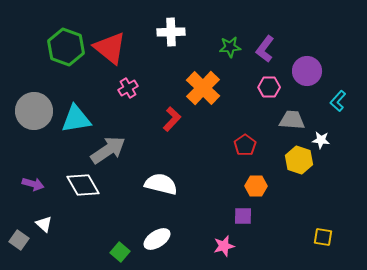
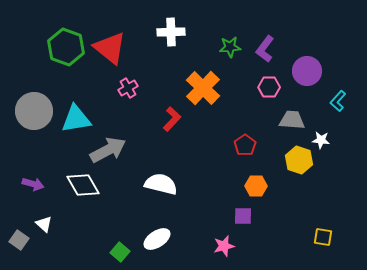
gray arrow: rotated 6 degrees clockwise
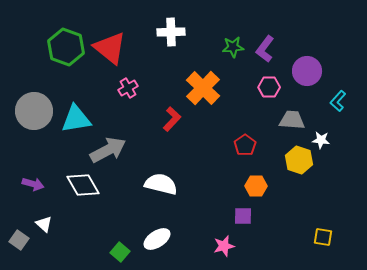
green star: moved 3 px right
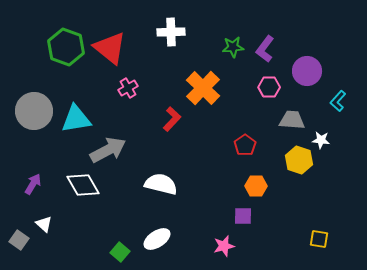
purple arrow: rotated 75 degrees counterclockwise
yellow square: moved 4 px left, 2 px down
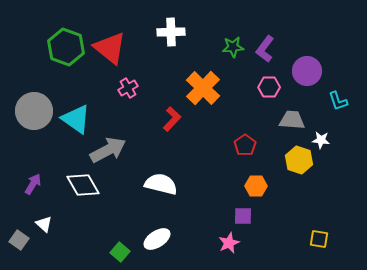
cyan L-shape: rotated 60 degrees counterclockwise
cyan triangle: rotated 44 degrees clockwise
pink star: moved 5 px right, 3 px up; rotated 10 degrees counterclockwise
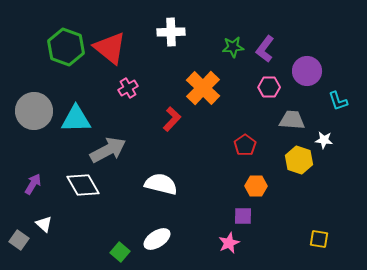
cyan triangle: rotated 36 degrees counterclockwise
white star: moved 3 px right
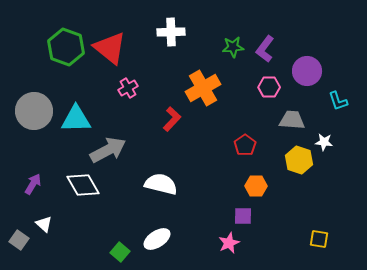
orange cross: rotated 16 degrees clockwise
white star: moved 2 px down
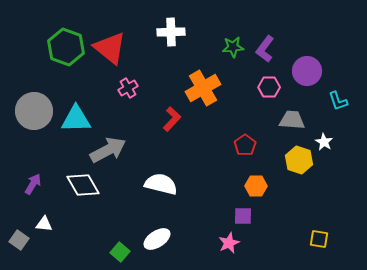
white star: rotated 24 degrees clockwise
white triangle: rotated 36 degrees counterclockwise
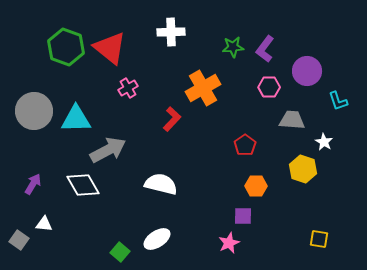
yellow hexagon: moved 4 px right, 9 px down
